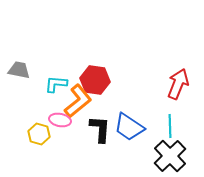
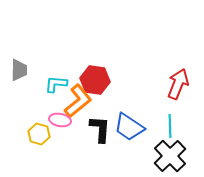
gray trapezoid: rotated 80 degrees clockwise
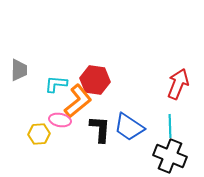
yellow hexagon: rotated 20 degrees counterclockwise
black cross: rotated 24 degrees counterclockwise
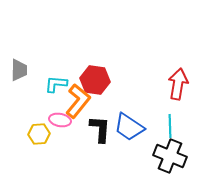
red arrow: rotated 12 degrees counterclockwise
orange L-shape: rotated 12 degrees counterclockwise
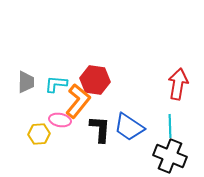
gray trapezoid: moved 7 px right, 12 px down
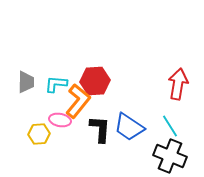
red hexagon: moved 1 px down; rotated 12 degrees counterclockwise
cyan line: rotated 30 degrees counterclockwise
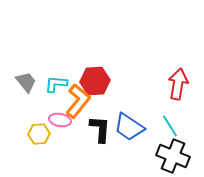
gray trapezoid: rotated 40 degrees counterclockwise
black cross: moved 3 px right
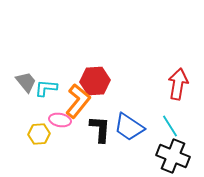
cyan L-shape: moved 10 px left, 4 px down
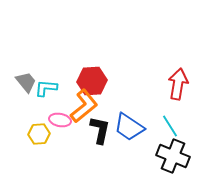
red hexagon: moved 3 px left
orange L-shape: moved 6 px right, 5 px down; rotated 12 degrees clockwise
black L-shape: moved 1 px down; rotated 8 degrees clockwise
